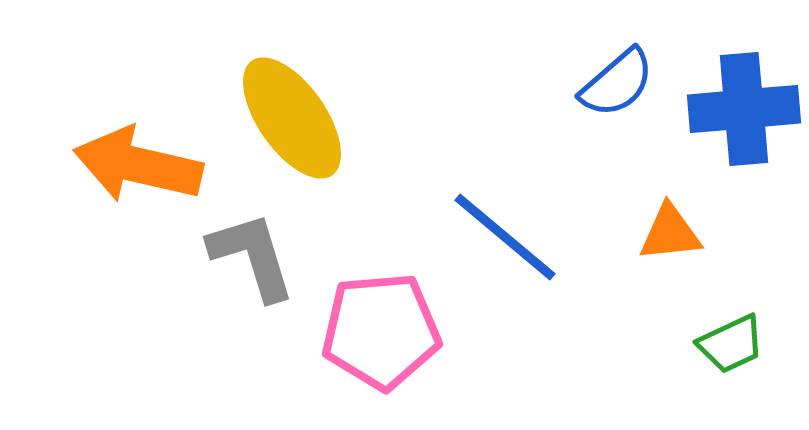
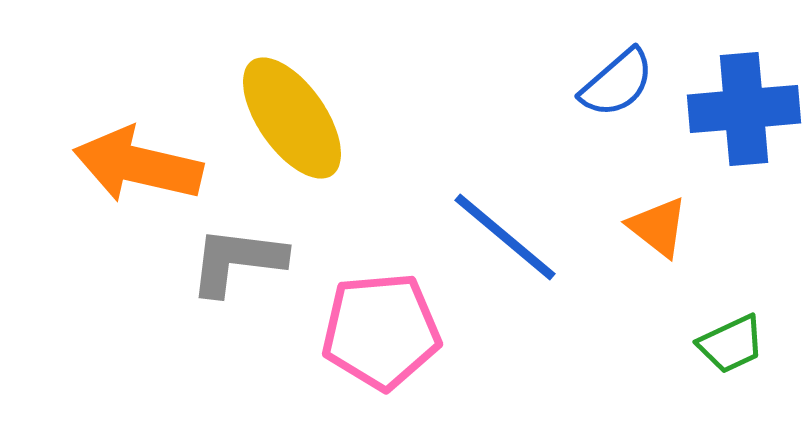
orange triangle: moved 12 px left, 6 px up; rotated 44 degrees clockwise
gray L-shape: moved 15 px left, 5 px down; rotated 66 degrees counterclockwise
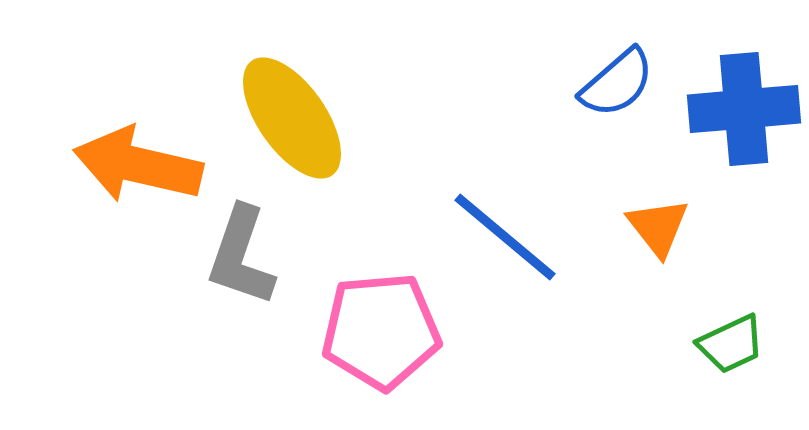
orange triangle: rotated 14 degrees clockwise
gray L-shape: moved 4 px right, 5 px up; rotated 78 degrees counterclockwise
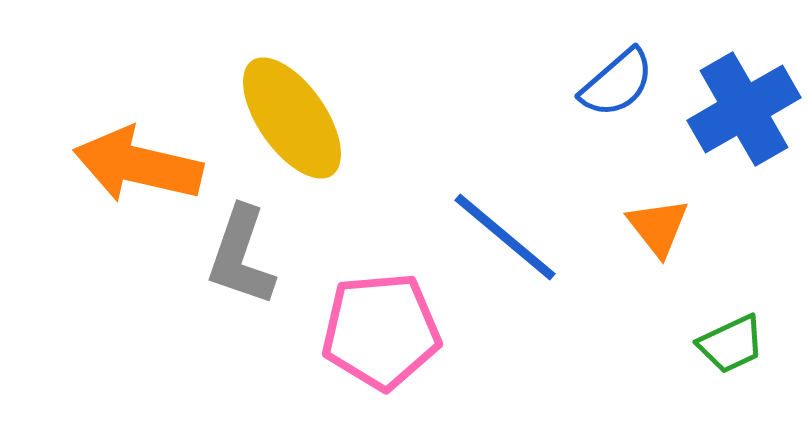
blue cross: rotated 25 degrees counterclockwise
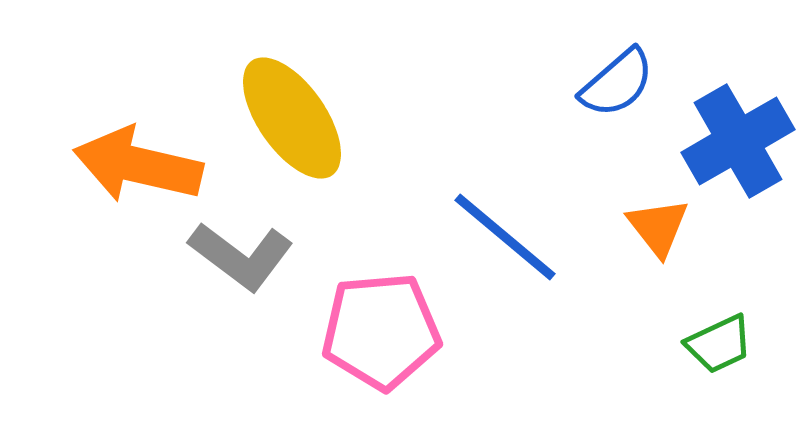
blue cross: moved 6 px left, 32 px down
gray L-shape: rotated 72 degrees counterclockwise
green trapezoid: moved 12 px left
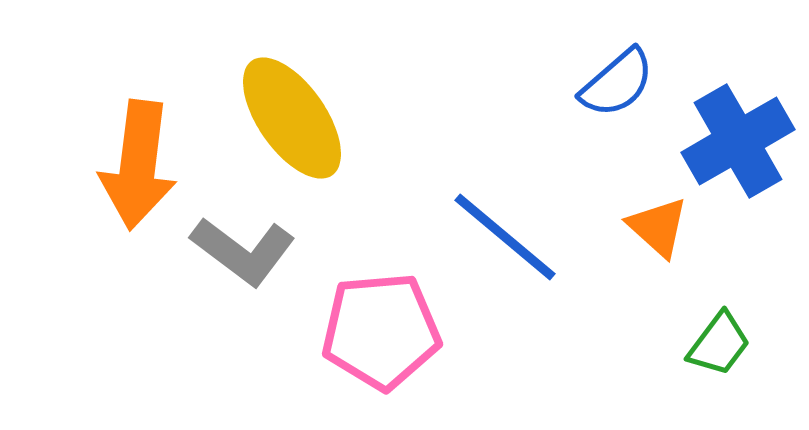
orange arrow: rotated 96 degrees counterclockwise
orange triangle: rotated 10 degrees counterclockwise
gray L-shape: moved 2 px right, 5 px up
green trapezoid: rotated 28 degrees counterclockwise
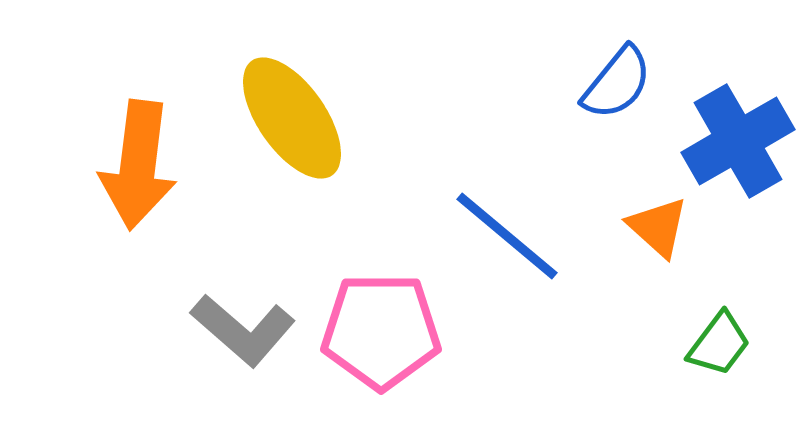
blue semicircle: rotated 10 degrees counterclockwise
blue line: moved 2 px right, 1 px up
gray L-shape: moved 79 px down; rotated 4 degrees clockwise
pink pentagon: rotated 5 degrees clockwise
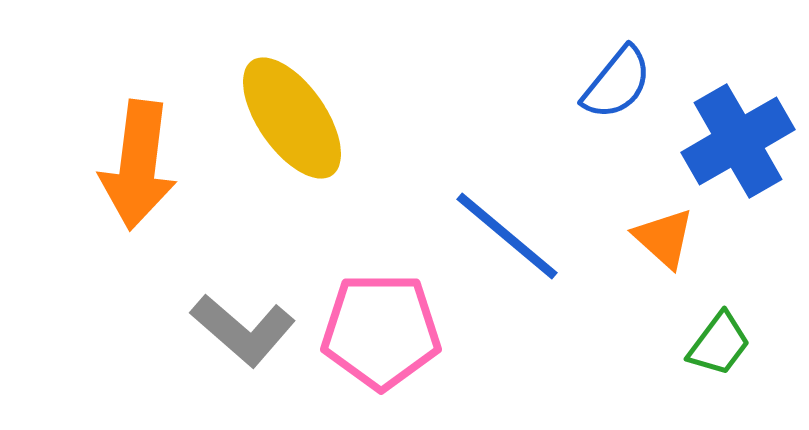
orange triangle: moved 6 px right, 11 px down
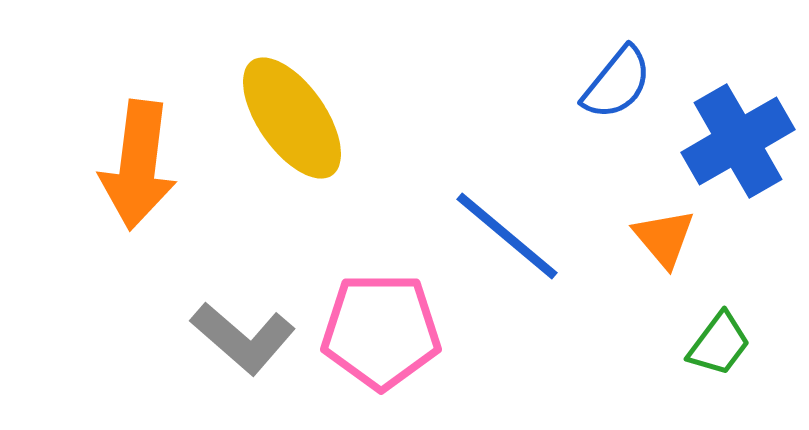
orange triangle: rotated 8 degrees clockwise
gray L-shape: moved 8 px down
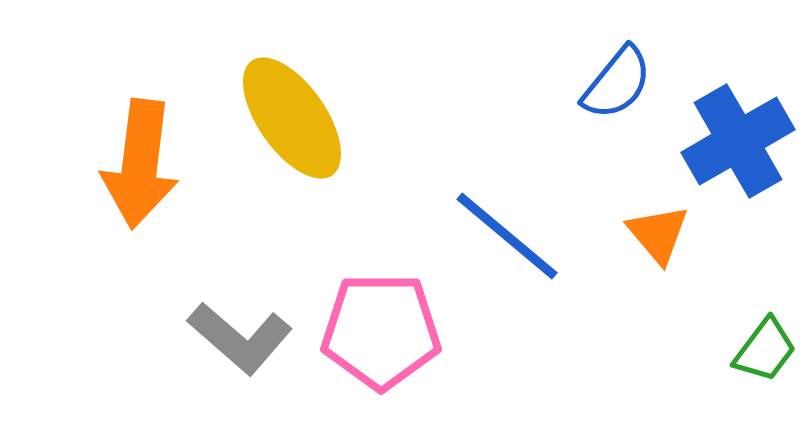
orange arrow: moved 2 px right, 1 px up
orange triangle: moved 6 px left, 4 px up
gray L-shape: moved 3 px left
green trapezoid: moved 46 px right, 6 px down
